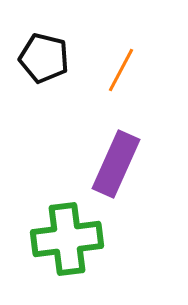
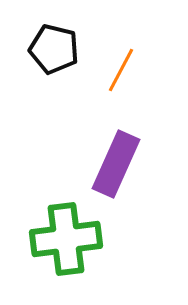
black pentagon: moved 10 px right, 9 px up
green cross: moved 1 px left
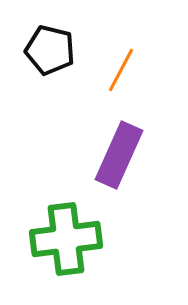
black pentagon: moved 4 px left, 1 px down
purple rectangle: moved 3 px right, 9 px up
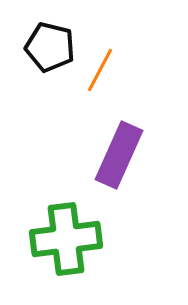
black pentagon: moved 3 px up
orange line: moved 21 px left
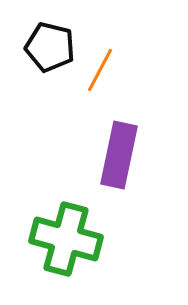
purple rectangle: rotated 12 degrees counterclockwise
green cross: rotated 22 degrees clockwise
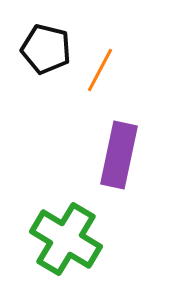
black pentagon: moved 4 px left, 2 px down
green cross: rotated 16 degrees clockwise
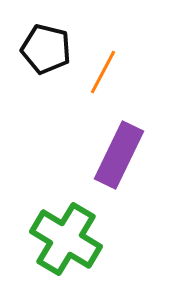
orange line: moved 3 px right, 2 px down
purple rectangle: rotated 14 degrees clockwise
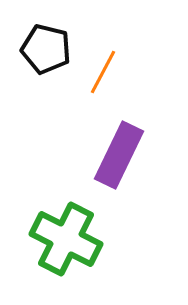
green cross: rotated 4 degrees counterclockwise
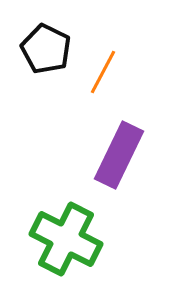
black pentagon: rotated 12 degrees clockwise
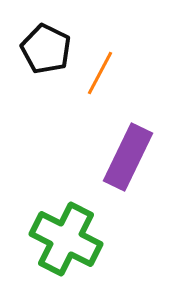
orange line: moved 3 px left, 1 px down
purple rectangle: moved 9 px right, 2 px down
